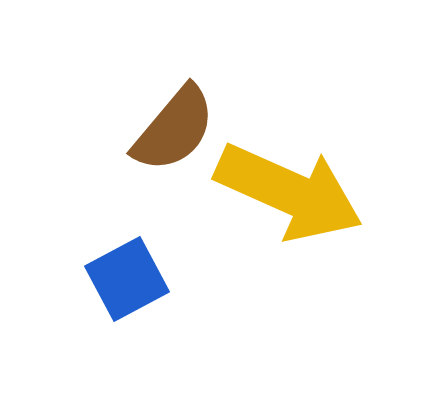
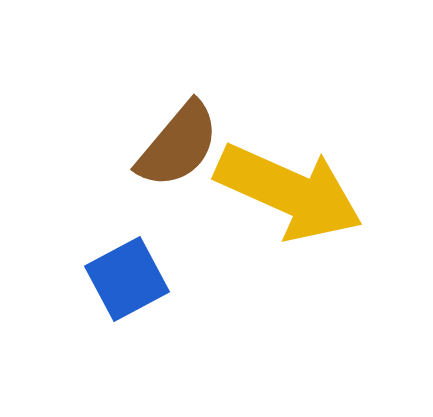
brown semicircle: moved 4 px right, 16 px down
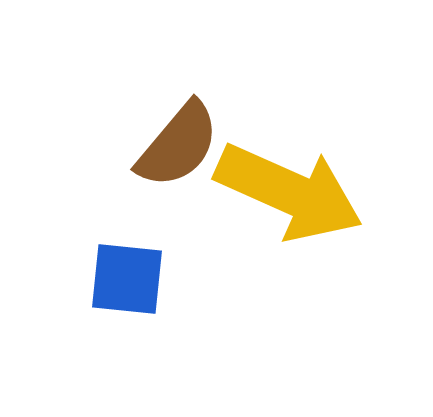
blue square: rotated 34 degrees clockwise
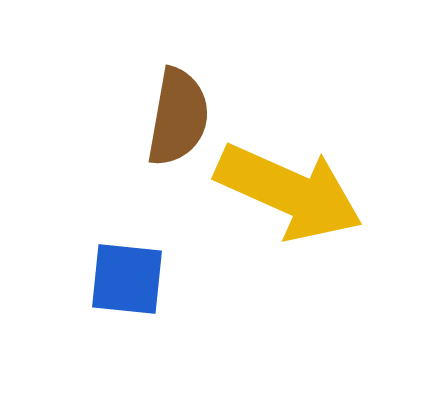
brown semicircle: moved 28 px up; rotated 30 degrees counterclockwise
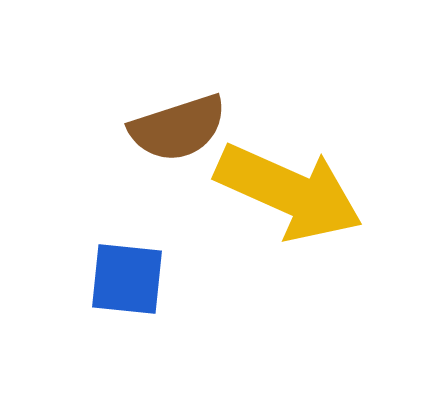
brown semicircle: moved 11 px down; rotated 62 degrees clockwise
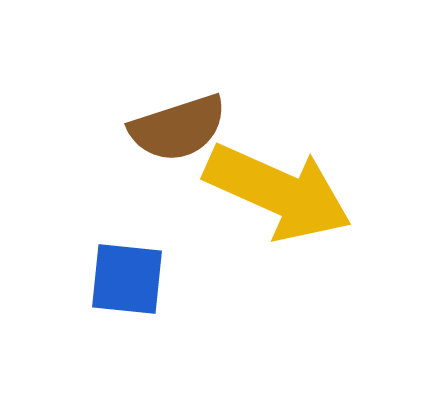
yellow arrow: moved 11 px left
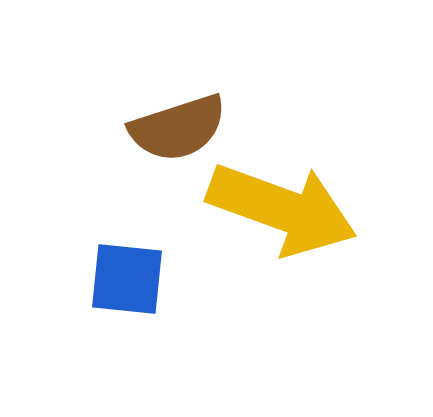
yellow arrow: moved 4 px right, 17 px down; rotated 4 degrees counterclockwise
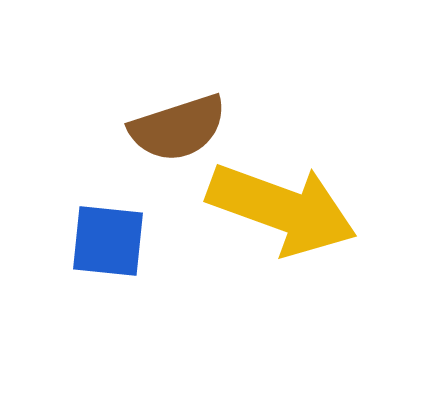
blue square: moved 19 px left, 38 px up
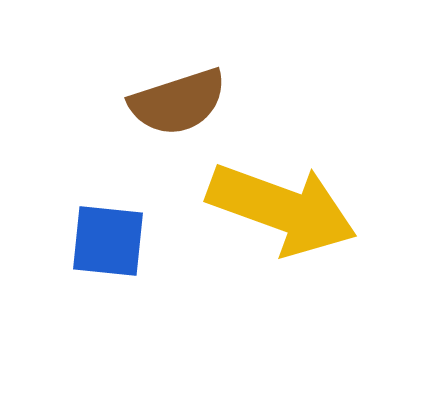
brown semicircle: moved 26 px up
